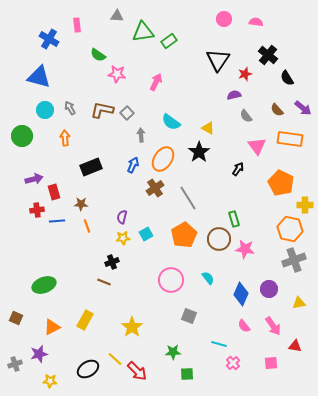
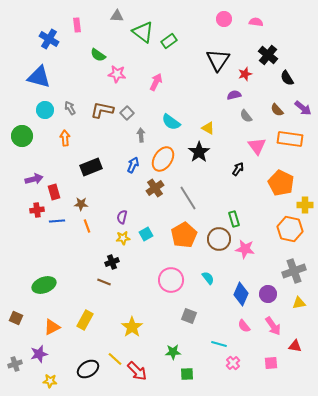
green triangle at (143, 32): rotated 45 degrees clockwise
gray cross at (294, 260): moved 11 px down
purple circle at (269, 289): moved 1 px left, 5 px down
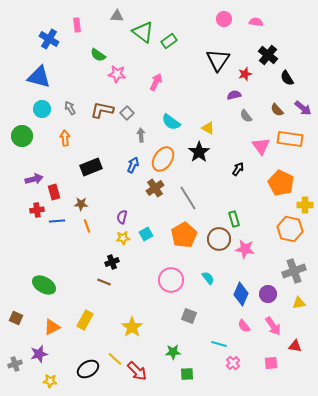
cyan circle at (45, 110): moved 3 px left, 1 px up
pink triangle at (257, 146): moved 4 px right
green ellipse at (44, 285): rotated 50 degrees clockwise
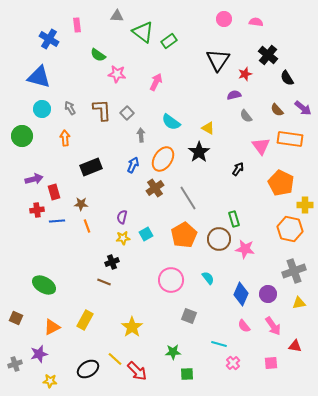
brown L-shape at (102, 110): rotated 75 degrees clockwise
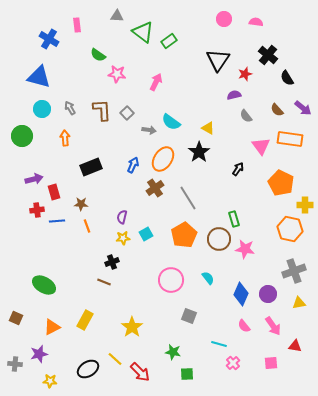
gray arrow at (141, 135): moved 8 px right, 5 px up; rotated 104 degrees clockwise
green star at (173, 352): rotated 14 degrees clockwise
gray cross at (15, 364): rotated 24 degrees clockwise
red arrow at (137, 371): moved 3 px right, 1 px down
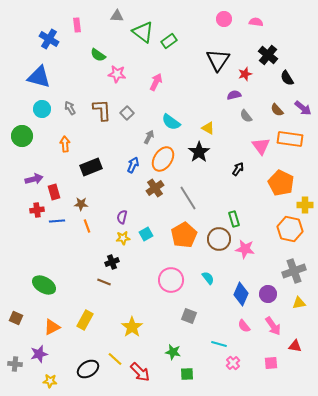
gray arrow at (149, 130): moved 7 px down; rotated 72 degrees counterclockwise
orange arrow at (65, 138): moved 6 px down
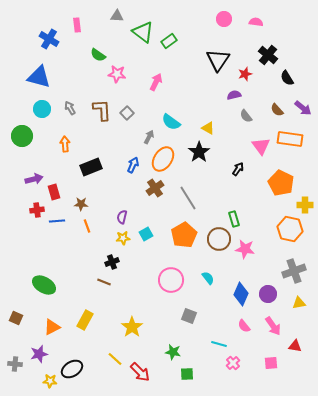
black ellipse at (88, 369): moved 16 px left
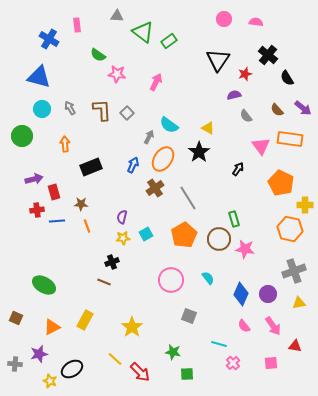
cyan semicircle at (171, 122): moved 2 px left, 3 px down
yellow star at (50, 381): rotated 16 degrees clockwise
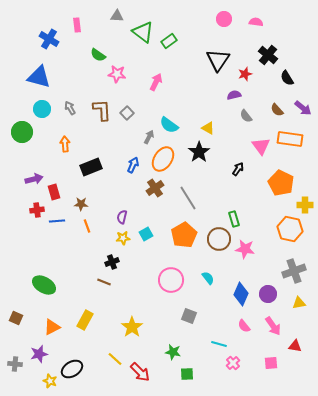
green circle at (22, 136): moved 4 px up
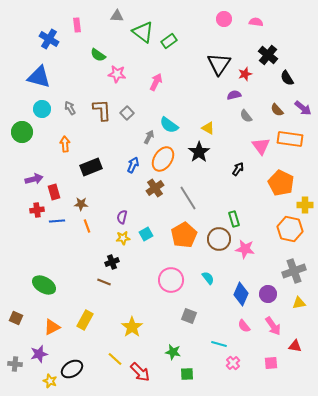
black triangle at (218, 60): moved 1 px right, 4 px down
